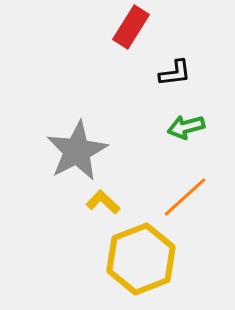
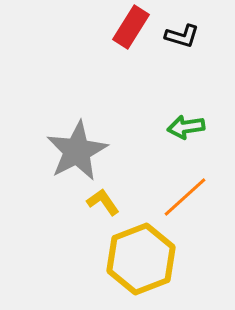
black L-shape: moved 7 px right, 37 px up; rotated 24 degrees clockwise
green arrow: rotated 6 degrees clockwise
yellow L-shape: rotated 12 degrees clockwise
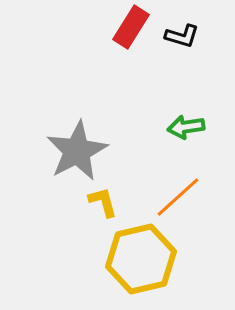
orange line: moved 7 px left
yellow L-shape: rotated 20 degrees clockwise
yellow hexagon: rotated 8 degrees clockwise
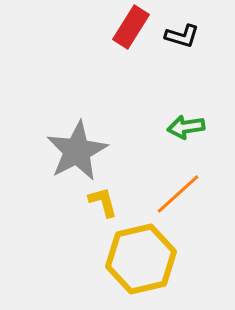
orange line: moved 3 px up
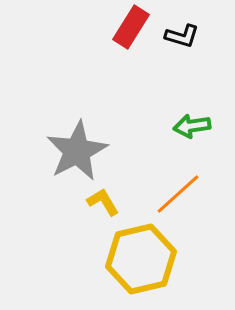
green arrow: moved 6 px right, 1 px up
yellow L-shape: rotated 16 degrees counterclockwise
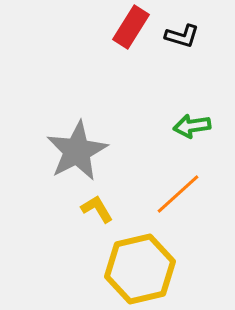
yellow L-shape: moved 6 px left, 7 px down
yellow hexagon: moved 1 px left, 10 px down
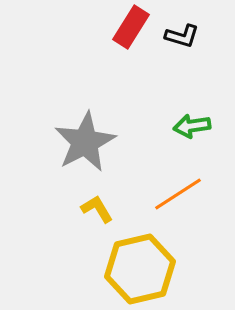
gray star: moved 8 px right, 9 px up
orange line: rotated 9 degrees clockwise
